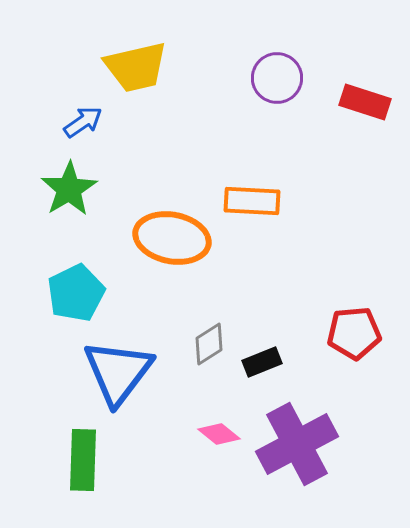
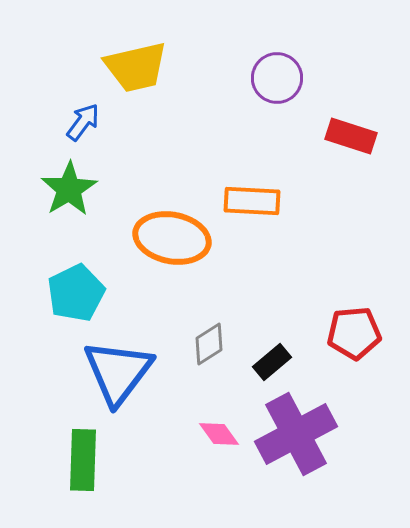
red rectangle: moved 14 px left, 34 px down
blue arrow: rotated 18 degrees counterclockwise
black rectangle: moved 10 px right; rotated 18 degrees counterclockwise
pink diamond: rotated 15 degrees clockwise
purple cross: moved 1 px left, 10 px up
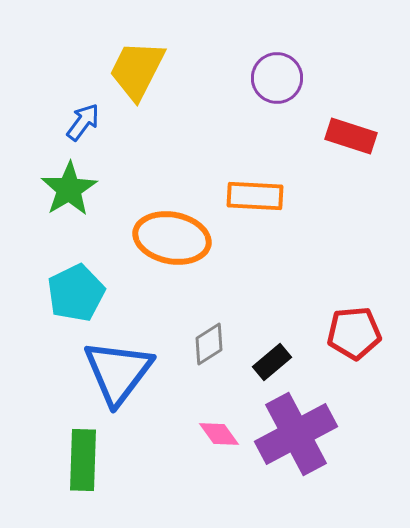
yellow trapezoid: moved 1 px right, 3 px down; rotated 130 degrees clockwise
orange rectangle: moved 3 px right, 5 px up
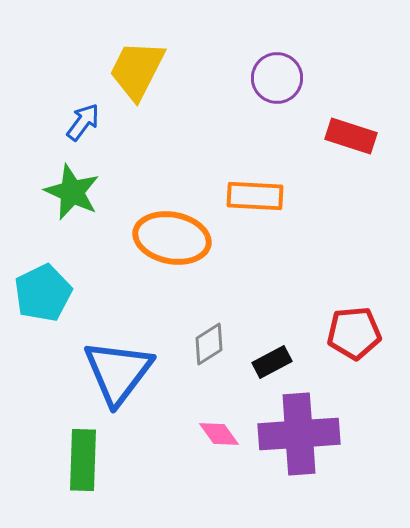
green star: moved 3 px right, 3 px down; rotated 16 degrees counterclockwise
cyan pentagon: moved 33 px left
black rectangle: rotated 12 degrees clockwise
purple cross: moved 3 px right; rotated 24 degrees clockwise
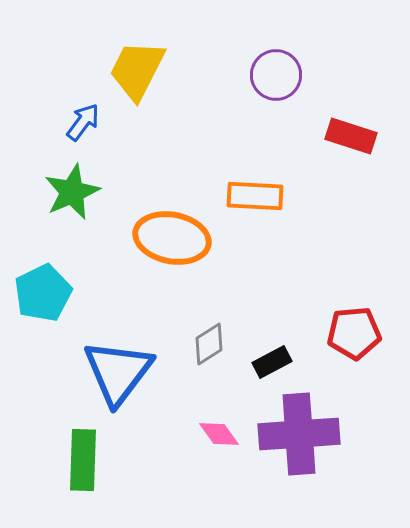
purple circle: moved 1 px left, 3 px up
green star: rotated 24 degrees clockwise
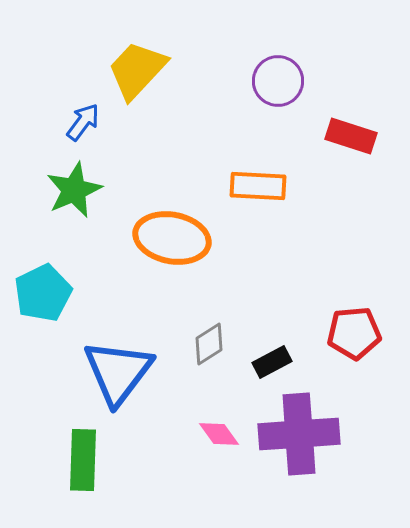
yellow trapezoid: rotated 16 degrees clockwise
purple circle: moved 2 px right, 6 px down
green star: moved 2 px right, 2 px up
orange rectangle: moved 3 px right, 10 px up
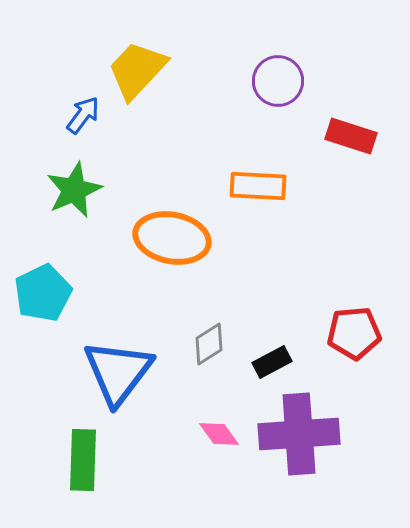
blue arrow: moved 7 px up
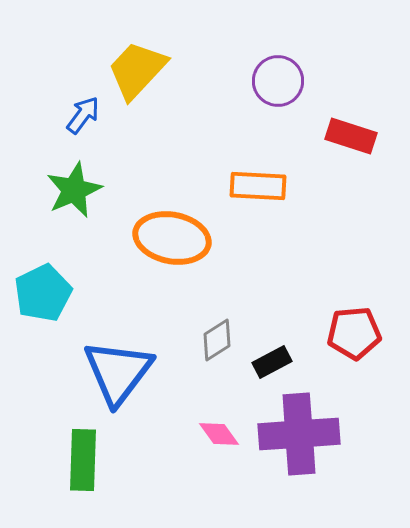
gray diamond: moved 8 px right, 4 px up
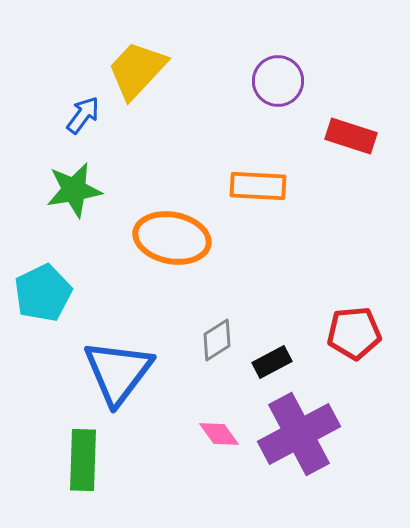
green star: rotated 14 degrees clockwise
purple cross: rotated 24 degrees counterclockwise
